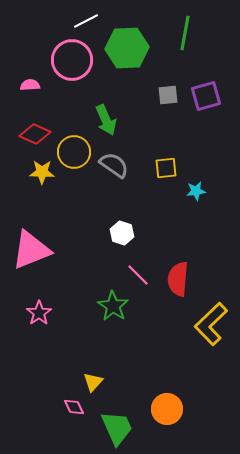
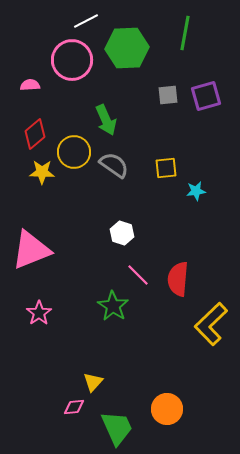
red diamond: rotated 64 degrees counterclockwise
pink diamond: rotated 70 degrees counterclockwise
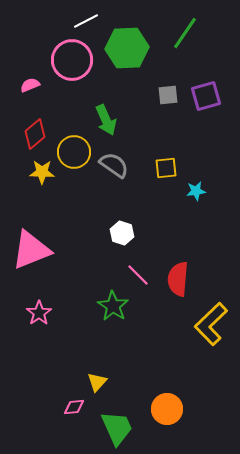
green line: rotated 24 degrees clockwise
pink semicircle: rotated 18 degrees counterclockwise
yellow triangle: moved 4 px right
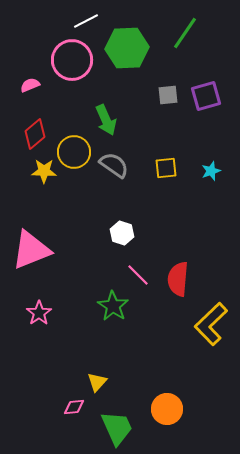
yellow star: moved 2 px right, 1 px up
cyan star: moved 15 px right, 20 px up; rotated 12 degrees counterclockwise
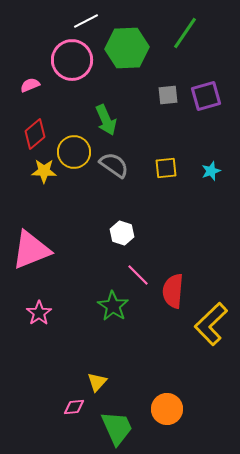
red semicircle: moved 5 px left, 12 px down
